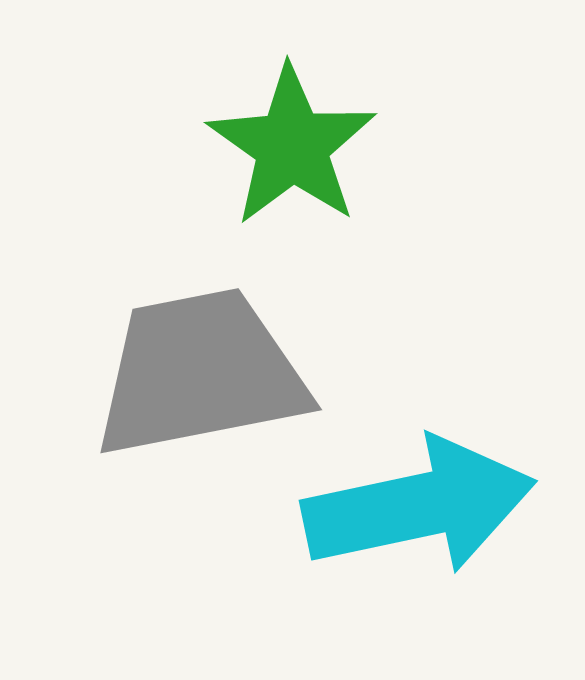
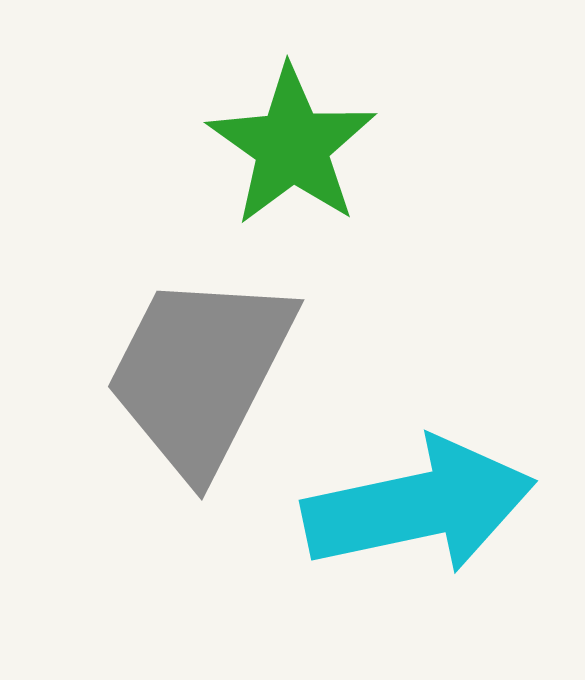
gray trapezoid: rotated 52 degrees counterclockwise
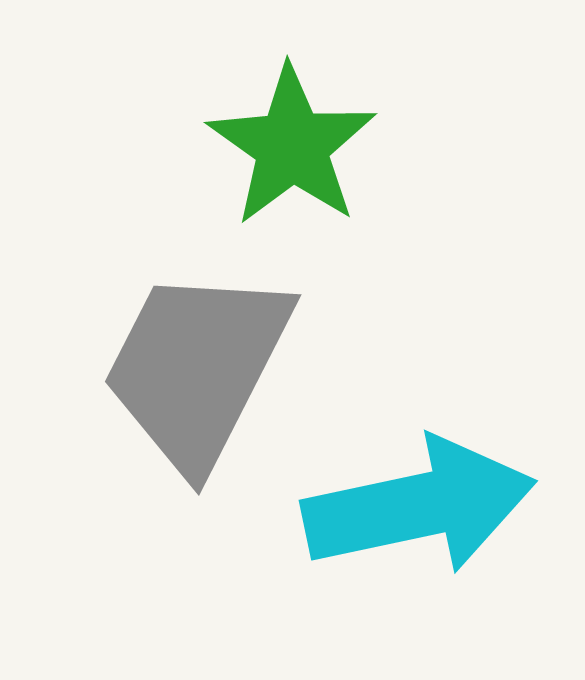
gray trapezoid: moved 3 px left, 5 px up
